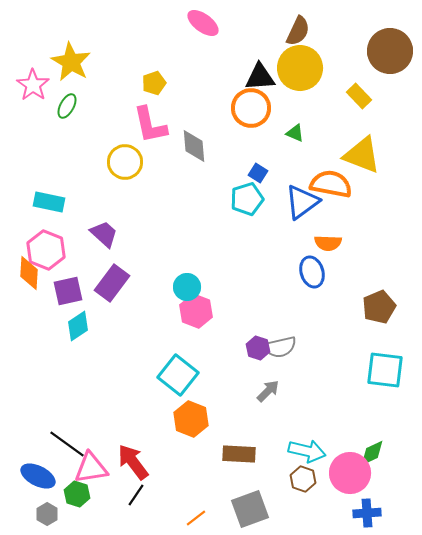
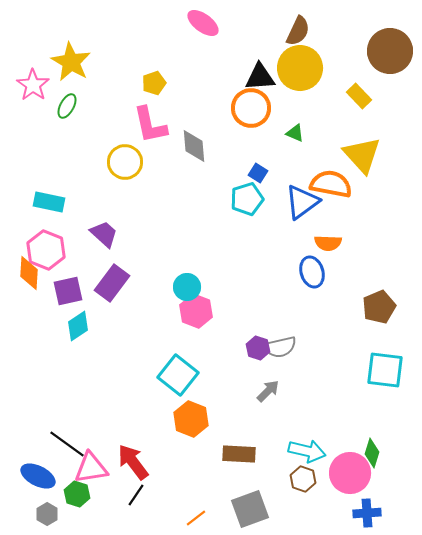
yellow triangle at (362, 155): rotated 27 degrees clockwise
green diamond at (372, 453): rotated 48 degrees counterclockwise
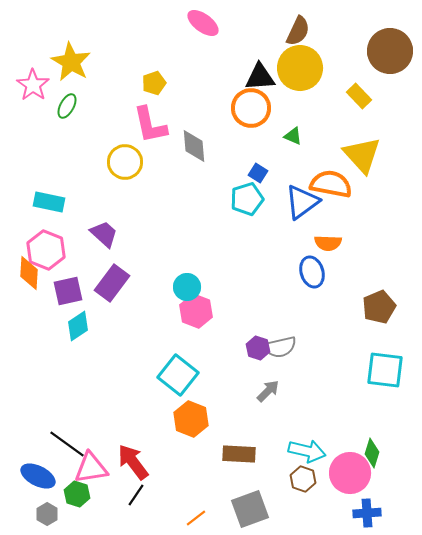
green triangle at (295, 133): moved 2 px left, 3 px down
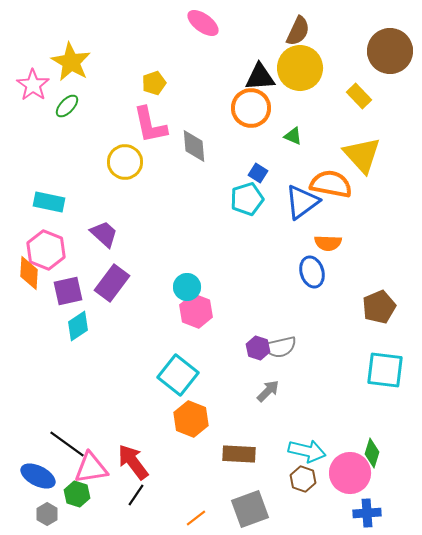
green ellipse at (67, 106): rotated 15 degrees clockwise
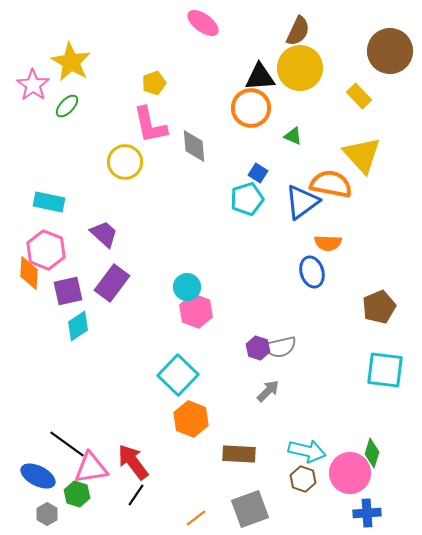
cyan square at (178, 375): rotated 6 degrees clockwise
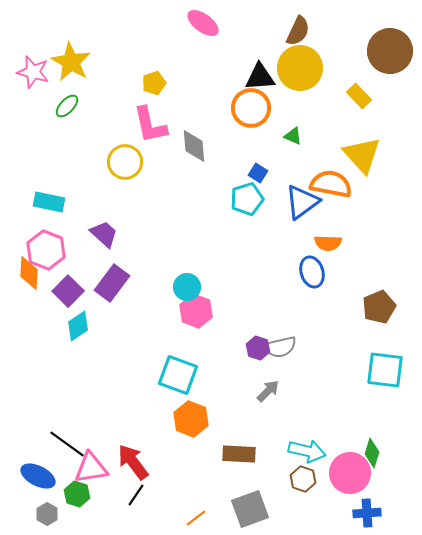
pink star at (33, 85): moved 13 px up; rotated 20 degrees counterclockwise
purple square at (68, 291): rotated 32 degrees counterclockwise
cyan square at (178, 375): rotated 24 degrees counterclockwise
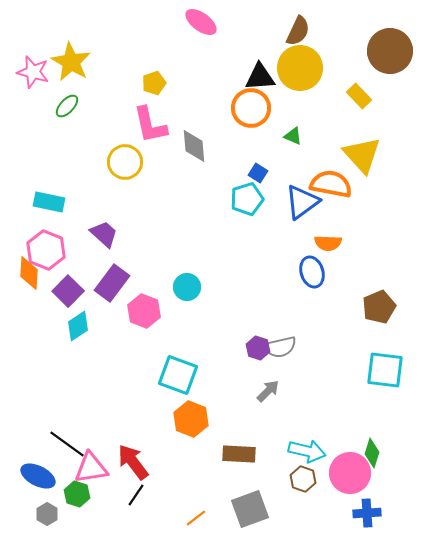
pink ellipse at (203, 23): moved 2 px left, 1 px up
pink hexagon at (196, 311): moved 52 px left
